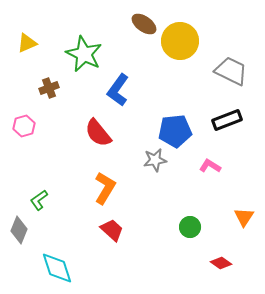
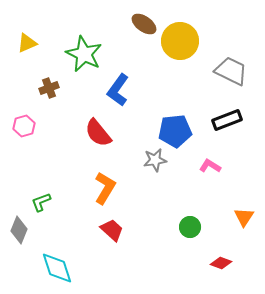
green L-shape: moved 2 px right, 2 px down; rotated 15 degrees clockwise
red diamond: rotated 15 degrees counterclockwise
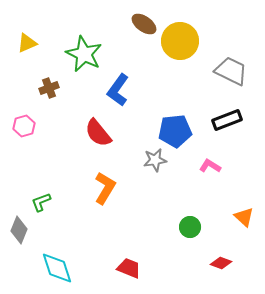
orange triangle: rotated 20 degrees counterclockwise
red trapezoid: moved 17 px right, 38 px down; rotated 20 degrees counterclockwise
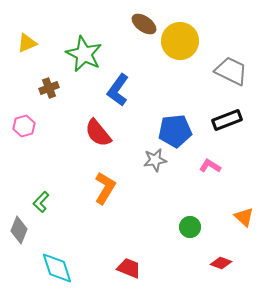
green L-shape: rotated 25 degrees counterclockwise
